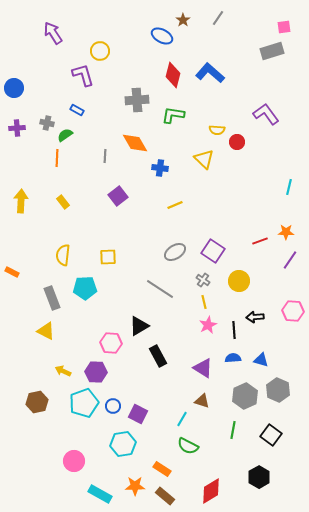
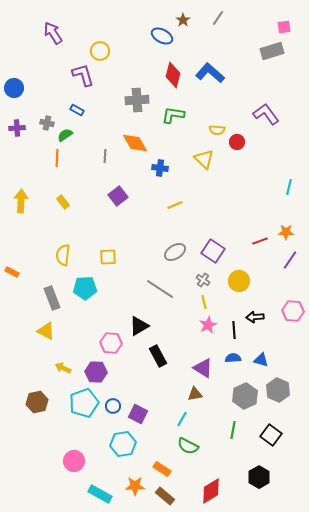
yellow arrow at (63, 371): moved 3 px up
brown triangle at (202, 401): moved 7 px left, 7 px up; rotated 28 degrees counterclockwise
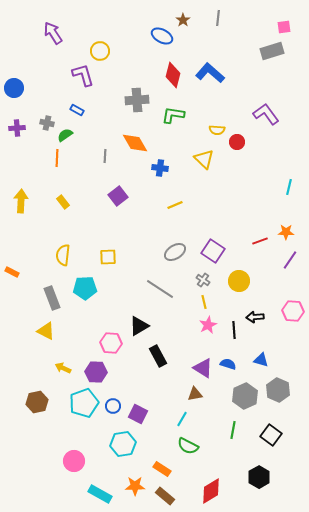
gray line at (218, 18): rotated 28 degrees counterclockwise
blue semicircle at (233, 358): moved 5 px left, 6 px down; rotated 21 degrees clockwise
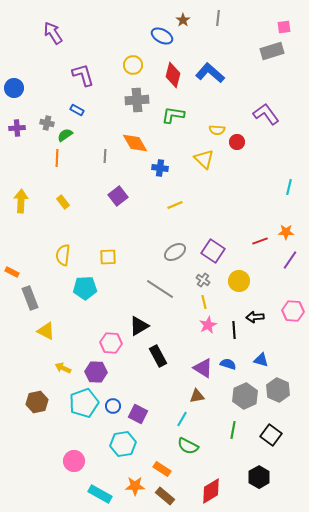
yellow circle at (100, 51): moved 33 px right, 14 px down
gray rectangle at (52, 298): moved 22 px left
brown triangle at (195, 394): moved 2 px right, 2 px down
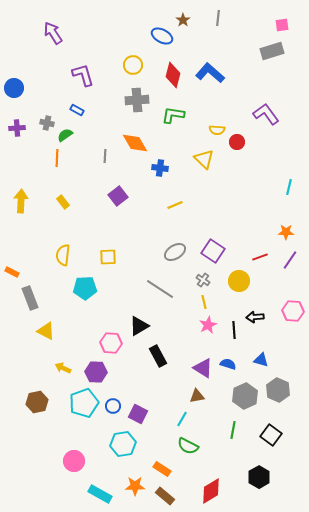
pink square at (284, 27): moved 2 px left, 2 px up
red line at (260, 241): moved 16 px down
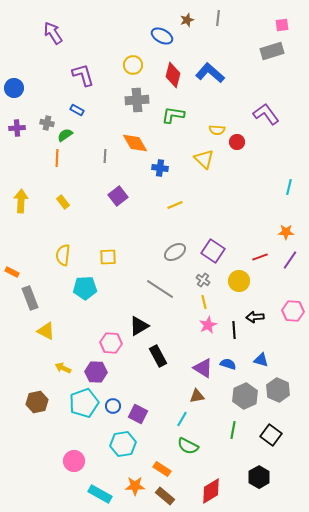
brown star at (183, 20): moved 4 px right; rotated 16 degrees clockwise
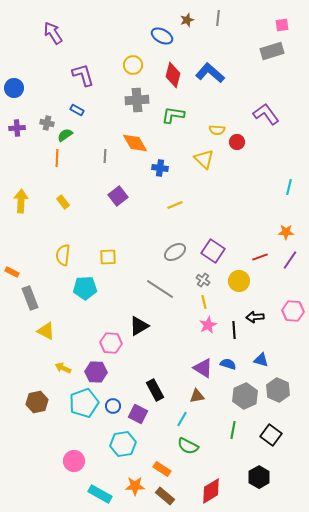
black rectangle at (158, 356): moved 3 px left, 34 px down
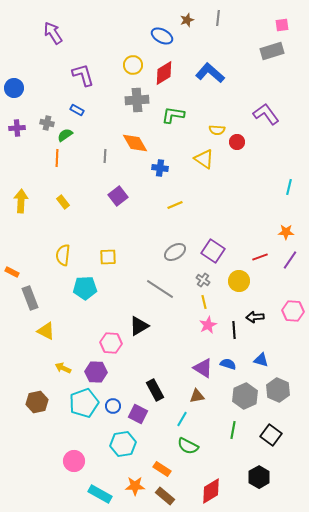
red diamond at (173, 75): moved 9 px left, 2 px up; rotated 45 degrees clockwise
yellow triangle at (204, 159): rotated 10 degrees counterclockwise
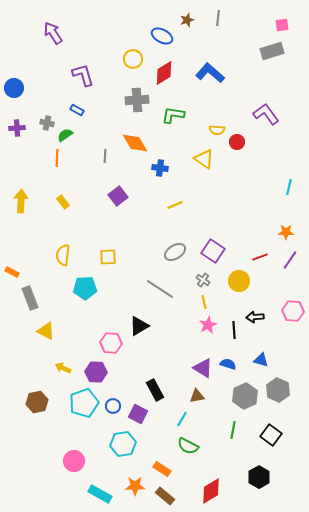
yellow circle at (133, 65): moved 6 px up
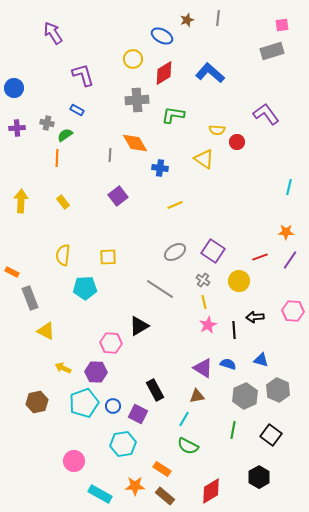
gray line at (105, 156): moved 5 px right, 1 px up
cyan line at (182, 419): moved 2 px right
